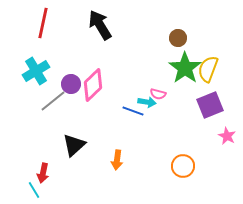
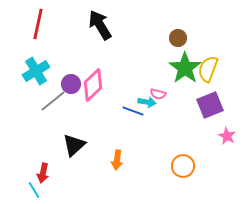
red line: moved 5 px left, 1 px down
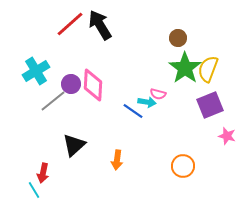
red line: moved 32 px right; rotated 36 degrees clockwise
pink diamond: rotated 44 degrees counterclockwise
blue line: rotated 15 degrees clockwise
pink star: rotated 12 degrees counterclockwise
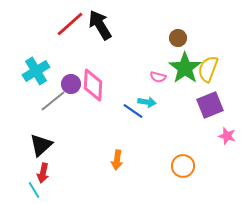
pink semicircle: moved 17 px up
black triangle: moved 33 px left
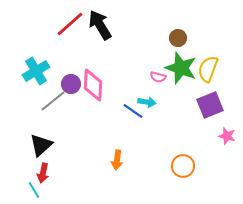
green star: moved 4 px left; rotated 16 degrees counterclockwise
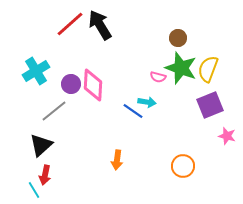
gray line: moved 1 px right, 10 px down
red arrow: moved 2 px right, 2 px down
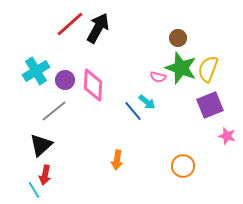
black arrow: moved 2 px left, 3 px down; rotated 60 degrees clockwise
purple circle: moved 6 px left, 4 px up
cyan arrow: rotated 30 degrees clockwise
blue line: rotated 15 degrees clockwise
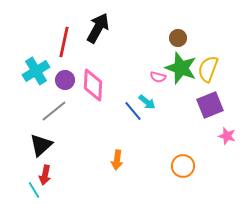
red line: moved 6 px left, 18 px down; rotated 36 degrees counterclockwise
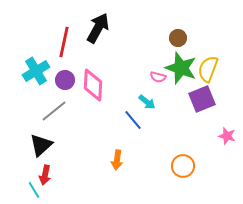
purple square: moved 8 px left, 6 px up
blue line: moved 9 px down
